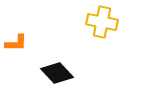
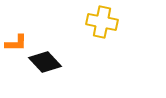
black diamond: moved 12 px left, 11 px up
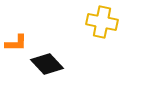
black diamond: moved 2 px right, 2 px down
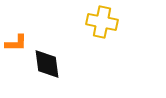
black diamond: rotated 36 degrees clockwise
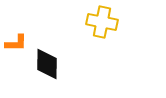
black diamond: rotated 8 degrees clockwise
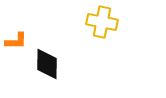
orange L-shape: moved 2 px up
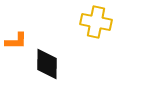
yellow cross: moved 6 px left
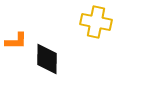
black diamond: moved 5 px up
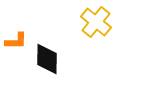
yellow cross: rotated 28 degrees clockwise
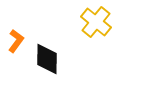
orange L-shape: rotated 55 degrees counterclockwise
